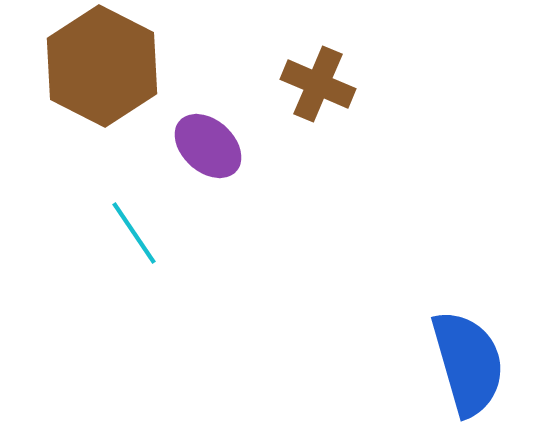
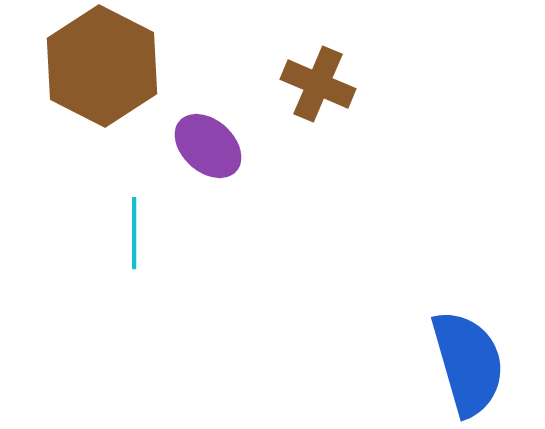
cyan line: rotated 34 degrees clockwise
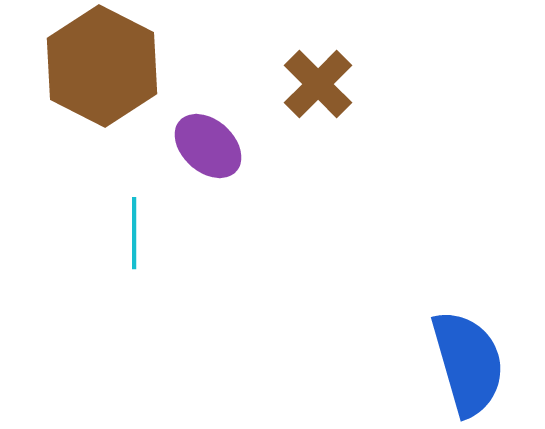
brown cross: rotated 22 degrees clockwise
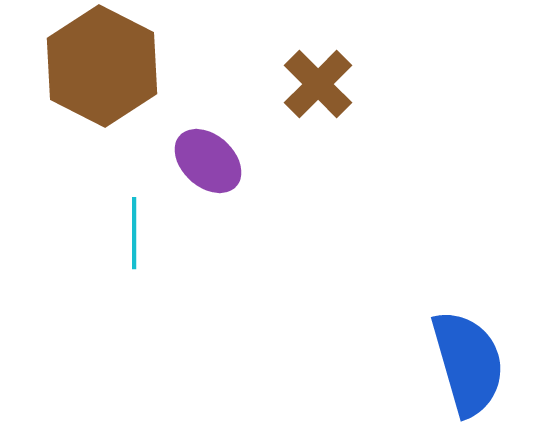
purple ellipse: moved 15 px down
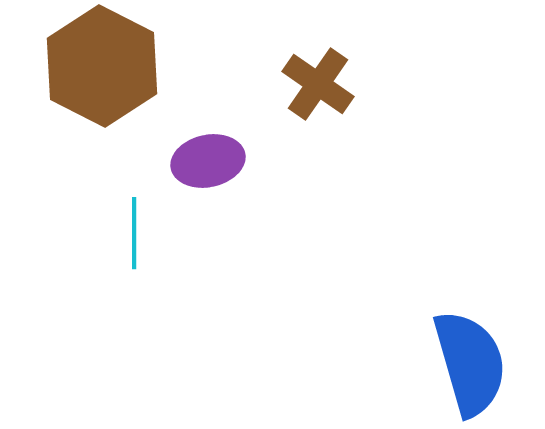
brown cross: rotated 10 degrees counterclockwise
purple ellipse: rotated 54 degrees counterclockwise
blue semicircle: moved 2 px right
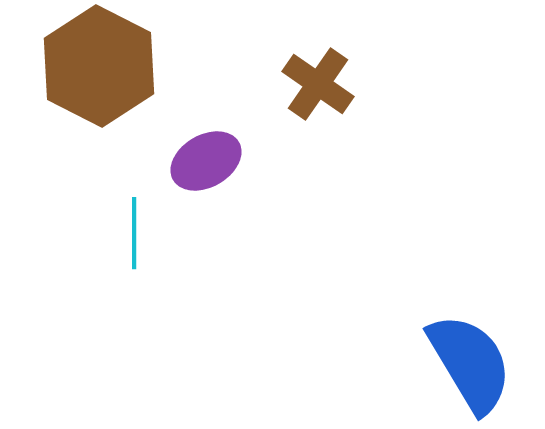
brown hexagon: moved 3 px left
purple ellipse: moved 2 px left; rotated 18 degrees counterclockwise
blue semicircle: rotated 15 degrees counterclockwise
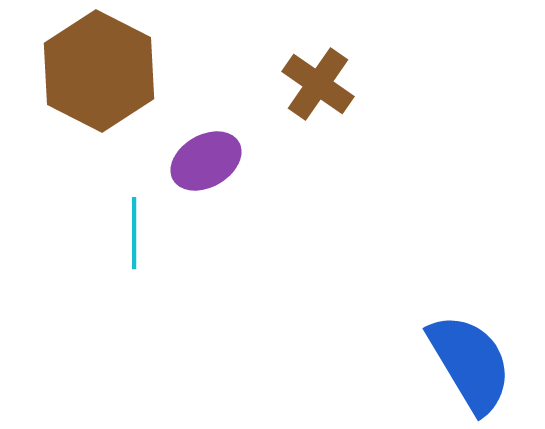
brown hexagon: moved 5 px down
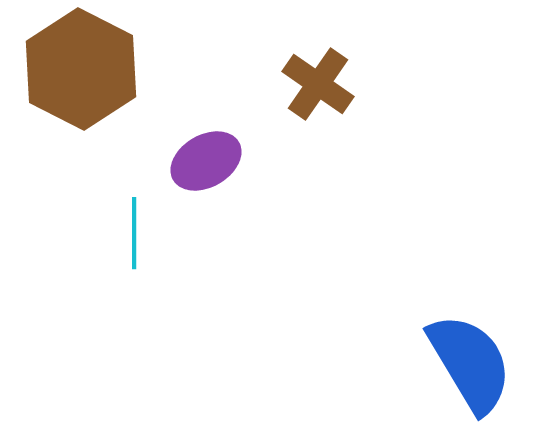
brown hexagon: moved 18 px left, 2 px up
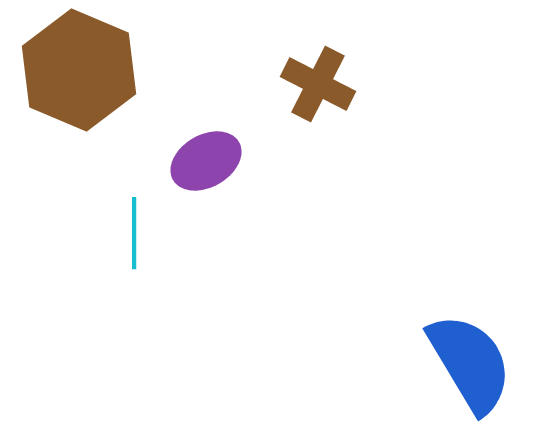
brown hexagon: moved 2 px left, 1 px down; rotated 4 degrees counterclockwise
brown cross: rotated 8 degrees counterclockwise
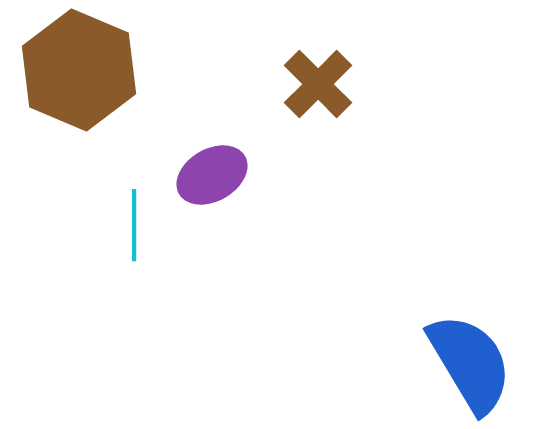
brown cross: rotated 18 degrees clockwise
purple ellipse: moved 6 px right, 14 px down
cyan line: moved 8 px up
